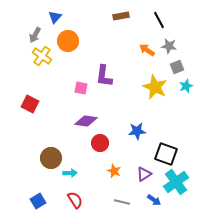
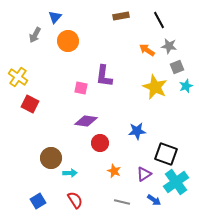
yellow cross: moved 24 px left, 21 px down
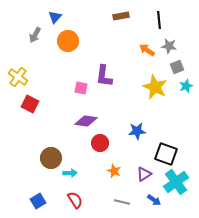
black line: rotated 24 degrees clockwise
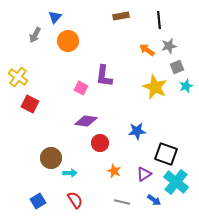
gray star: rotated 21 degrees counterclockwise
pink square: rotated 16 degrees clockwise
cyan cross: rotated 15 degrees counterclockwise
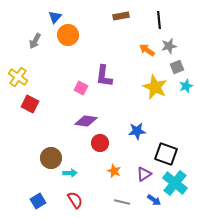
gray arrow: moved 6 px down
orange circle: moved 6 px up
cyan cross: moved 1 px left, 1 px down
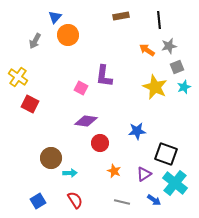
cyan star: moved 2 px left, 1 px down
